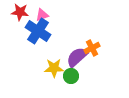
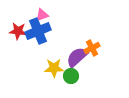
red star: moved 2 px left, 19 px down
blue cross: rotated 35 degrees clockwise
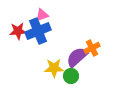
red star: rotated 12 degrees counterclockwise
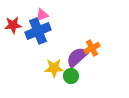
red star: moved 5 px left, 6 px up
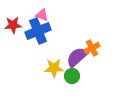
pink triangle: rotated 40 degrees clockwise
green circle: moved 1 px right
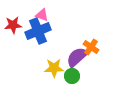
orange cross: moved 1 px left, 1 px up; rotated 28 degrees counterclockwise
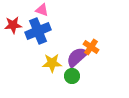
pink triangle: moved 5 px up
yellow star: moved 2 px left, 5 px up
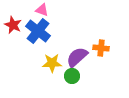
red star: rotated 30 degrees clockwise
blue cross: rotated 30 degrees counterclockwise
orange cross: moved 10 px right, 1 px down; rotated 28 degrees counterclockwise
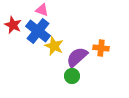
yellow star: moved 2 px right, 17 px up; rotated 24 degrees clockwise
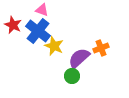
orange cross: rotated 28 degrees counterclockwise
purple semicircle: moved 2 px right, 1 px down
